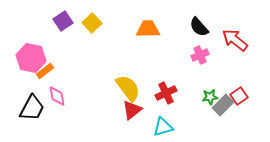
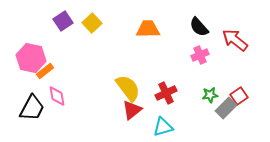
green star: moved 2 px up
gray rectangle: moved 3 px right, 3 px down
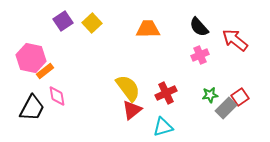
red square: moved 1 px right, 1 px down
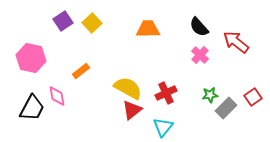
red arrow: moved 1 px right, 2 px down
pink cross: rotated 24 degrees counterclockwise
orange rectangle: moved 36 px right
yellow semicircle: rotated 24 degrees counterclockwise
red square: moved 13 px right
cyan triangle: rotated 35 degrees counterclockwise
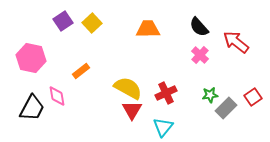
red triangle: rotated 20 degrees counterclockwise
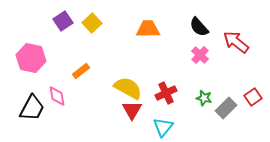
green star: moved 6 px left, 3 px down; rotated 21 degrees clockwise
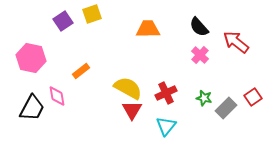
yellow square: moved 9 px up; rotated 24 degrees clockwise
cyan triangle: moved 3 px right, 1 px up
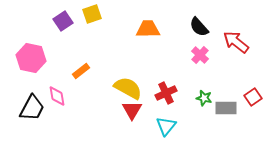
gray rectangle: rotated 45 degrees clockwise
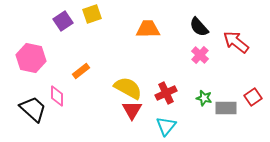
pink diamond: rotated 10 degrees clockwise
black trapezoid: moved 1 px right, 1 px down; rotated 76 degrees counterclockwise
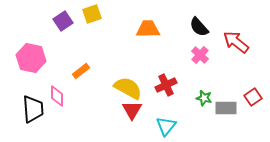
red cross: moved 8 px up
black trapezoid: rotated 44 degrees clockwise
